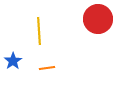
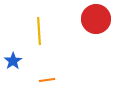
red circle: moved 2 px left
orange line: moved 12 px down
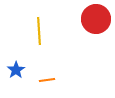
blue star: moved 3 px right, 9 px down
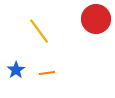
yellow line: rotated 32 degrees counterclockwise
orange line: moved 7 px up
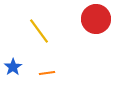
blue star: moved 3 px left, 3 px up
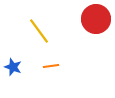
blue star: rotated 18 degrees counterclockwise
orange line: moved 4 px right, 7 px up
